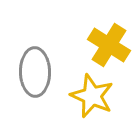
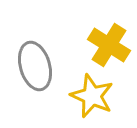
gray ellipse: moved 6 px up; rotated 15 degrees counterclockwise
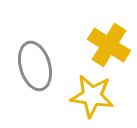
yellow star: rotated 15 degrees counterclockwise
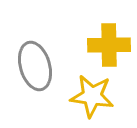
yellow cross: rotated 33 degrees counterclockwise
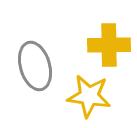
yellow star: moved 3 px left
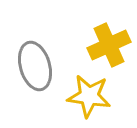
yellow cross: rotated 24 degrees counterclockwise
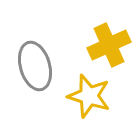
yellow star: rotated 9 degrees clockwise
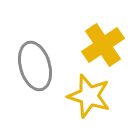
yellow cross: moved 6 px left; rotated 9 degrees counterclockwise
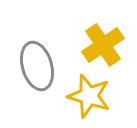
gray ellipse: moved 2 px right
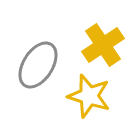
gray ellipse: moved 1 px right, 1 px up; rotated 48 degrees clockwise
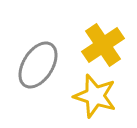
yellow star: moved 6 px right
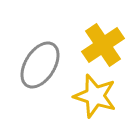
gray ellipse: moved 2 px right
